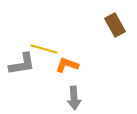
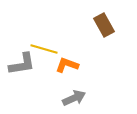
brown rectangle: moved 11 px left
gray arrow: rotated 110 degrees counterclockwise
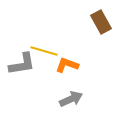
brown rectangle: moved 3 px left, 3 px up
yellow line: moved 2 px down
gray arrow: moved 3 px left, 1 px down
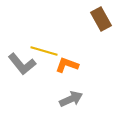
brown rectangle: moved 3 px up
gray L-shape: rotated 60 degrees clockwise
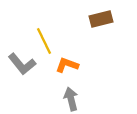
brown rectangle: rotated 75 degrees counterclockwise
yellow line: moved 10 px up; rotated 48 degrees clockwise
gray arrow: rotated 80 degrees counterclockwise
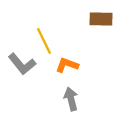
brown rectangle: rotated 15 degrees clockwise
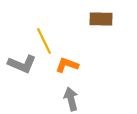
gray L-shape: rotated 28 degrees counterclockwise
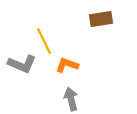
brown rectangle: rotated 10 degrees counterclockwise
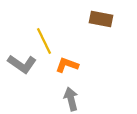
brown rectangle: rotated 20 degrees clockwise
gray L-shape: rotated 12 degrees clockwise
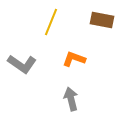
brown rectangle: moved 1 px right, 1 px down
yellow line: moved 7 px right, 19 px up; rotated 48 degrees clockwise
orange L-shape: moved 7 px right, 6 px up
